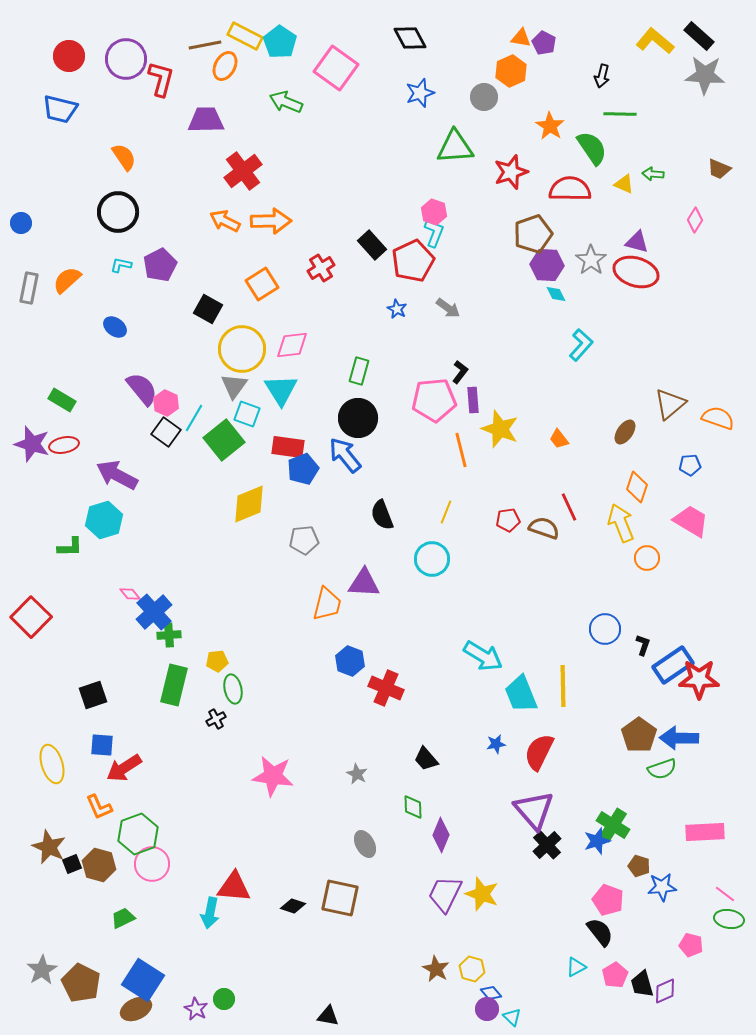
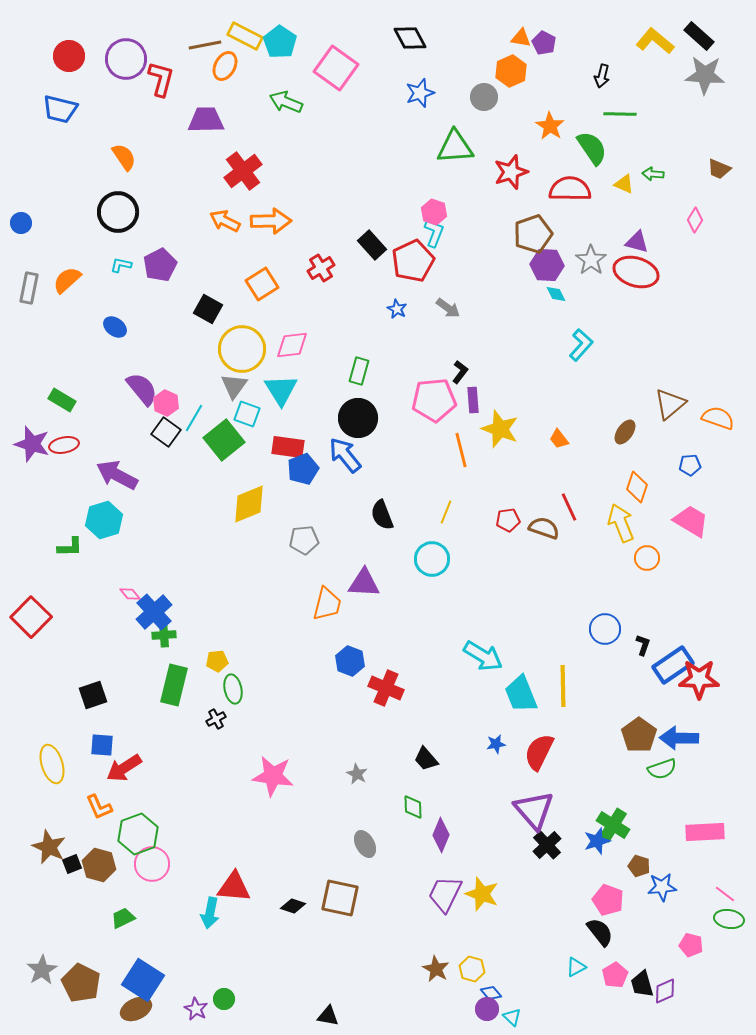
green cross at (169, 635): moved 5 px left
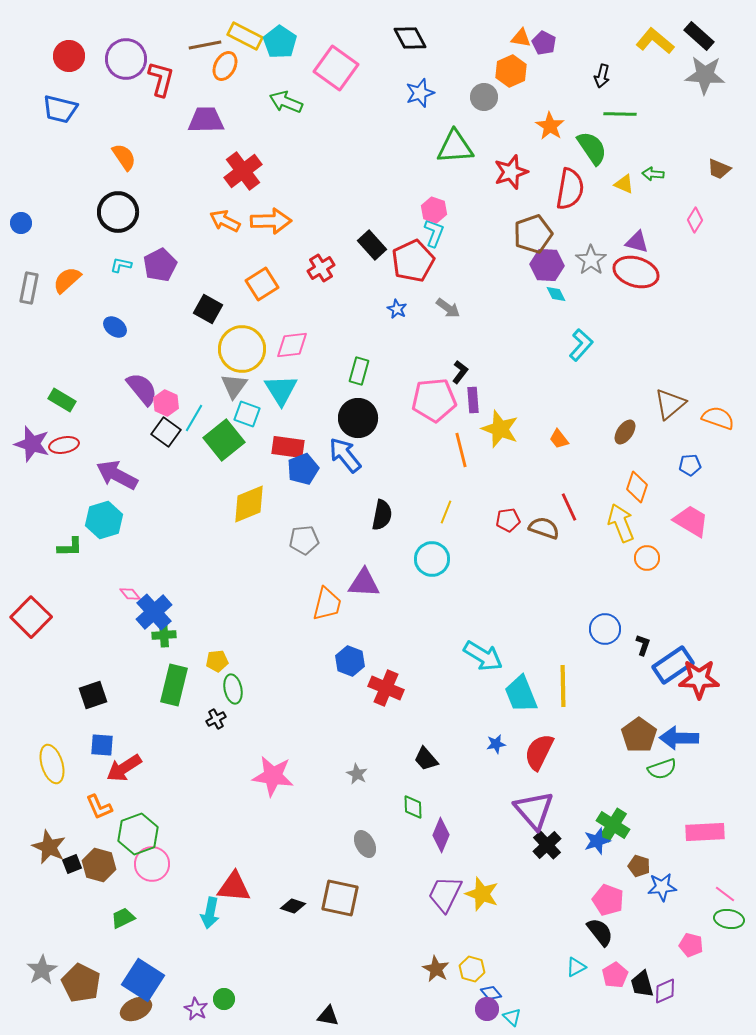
red semicircle at (570, 189): rotated 99 degrees clockwise
pink hexagon at (434, 212): moved 2 px up
black semicircle at (382, 515): rotated 148 degrees counterclockwise
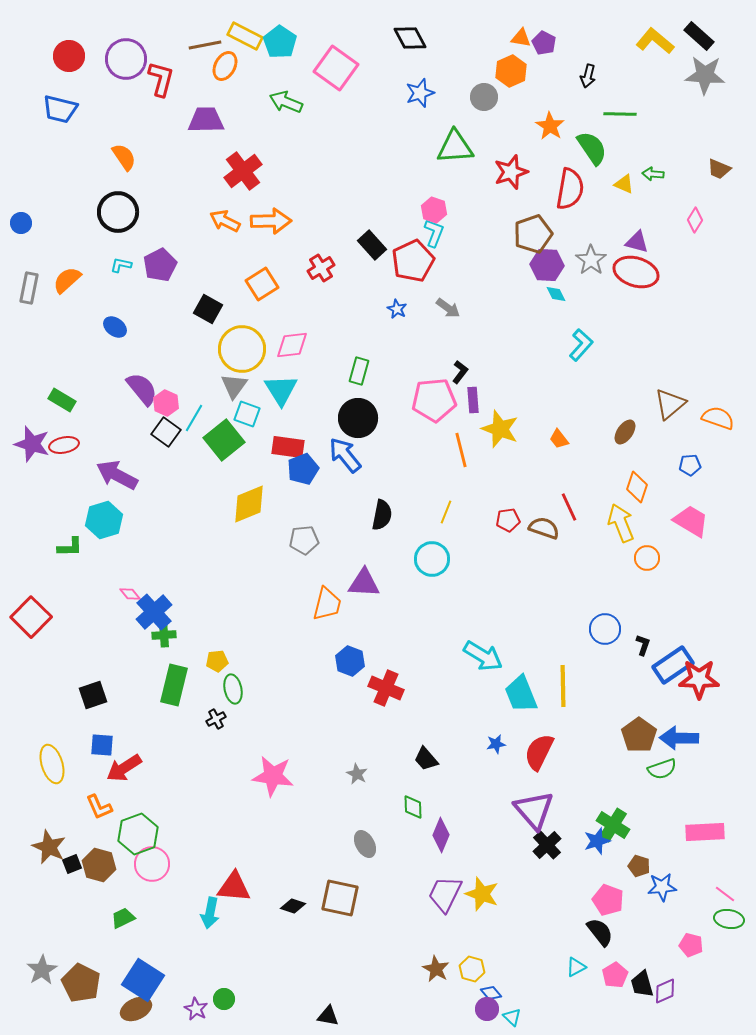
black arrow at (602, 76): moved 14 px left
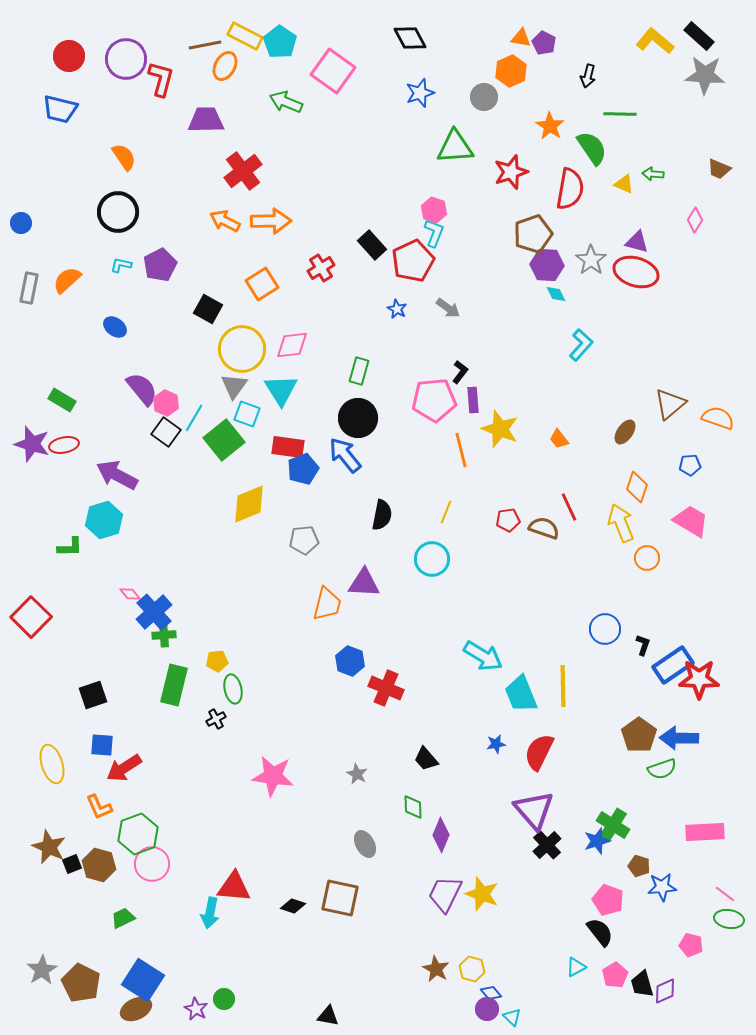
pink square at (336, 68): moved 3 px left, 3 px down
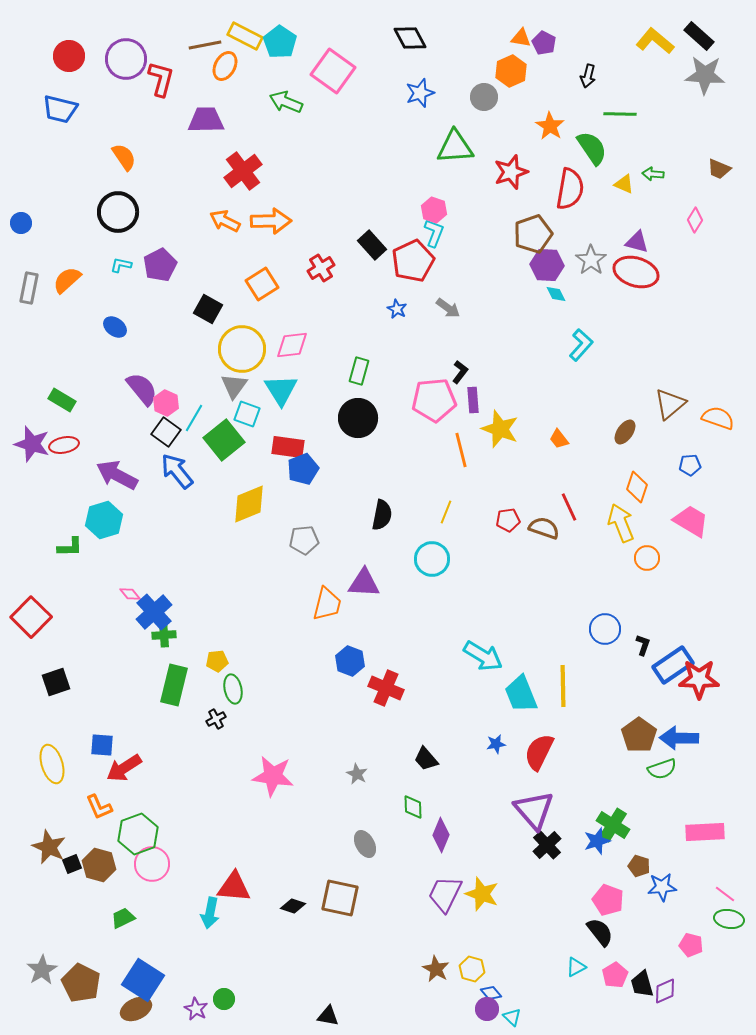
blue arrow at (345, 455): moved 168 px left, 16 px down
black square at (93, 695): moved 37 px left, 13 px up
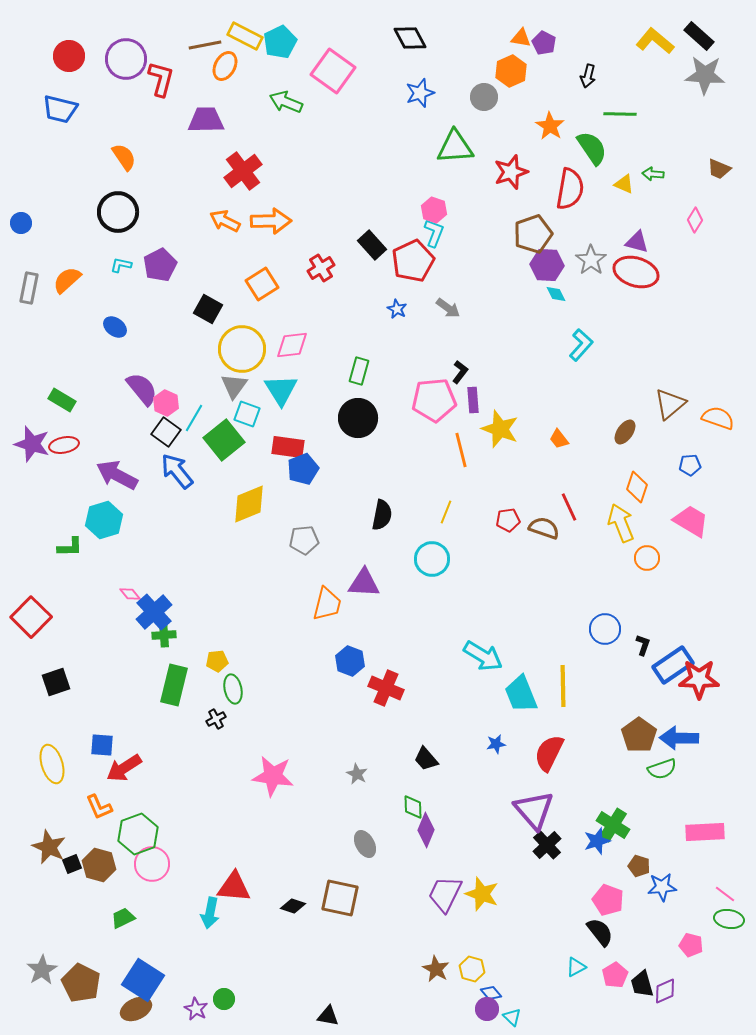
cyan pentagon at (280, 42): rotated 12 degrees clockwise
red semicircle at (539, 752): moved 10 px right, 1 px down
purple diamond at (441, 835): moved 15 px left, 5 px up
